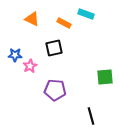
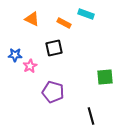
purple pentagon: moved 2 px left, 2 px down; rotated 10 degrees clockwise
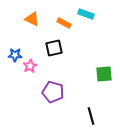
green square: moved 1 px left, 3 px up
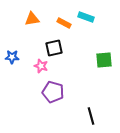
cyan rectangle: moved 3 px down
orange triangle: rotated 35 degrees counterclockwise
blue star: moved 3 px left, 2 px down
pink star: moved 11 px right; rotated 24 degrees counterclockwise
green square: moved 14 px up
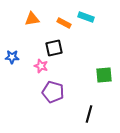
green square: moved 15 px down
black line: moved 2 px left, 2 px up; rotated 30 degrees clockwise
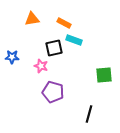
cyan rectangle: moved 12 px left, 23 px down
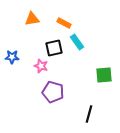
cyan rectangle: moved 3 px right, 2 px down; rotated 35 degrees clockwise
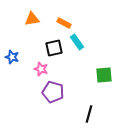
blue star: rotated 16 degrees clockwise
pink star: moved 3 px down
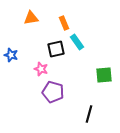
orange triangle: moved 1 px left, 1 px up
orange rectangle: rotated 40 degrees clockwise
black square: moved 2 px right, 1 px down
blue star: moved 1 px left, 2 px up
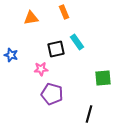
orange rectangle: moved 11 px up
pink star: rotated 24 degrees counterclockwise
green square: moved 1 px left, 3 px down
purple pentagon: moved 1 px left, 2 px down
